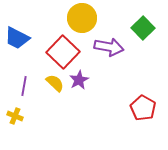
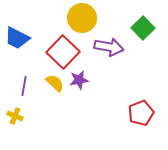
purple star: rotated 18 degrees clockwise
red pentagon: moved 2 px left, 5 px down; rotated 20 degrees clockwise
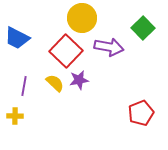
red square: moved 3 px right, 1 px up
yellow cross: rotated 21 degrees counterclockwise
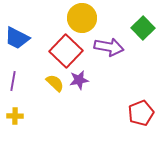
purple line: moved 11 px left, 5 px up
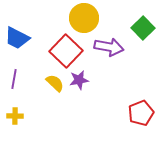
yellow circle: moved 2 px right
purple line: moved 1 px right, 2 px up
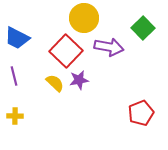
purple line: moved 3 px up; rotated 24 degrees counterclockwise
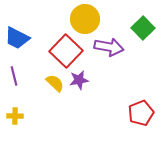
yellow circle: moved 1 px right, 1 px down
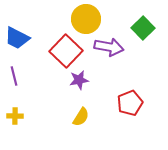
yellow circle: moved 1 px right
yellow semicircle: moved 26 px right, 34 px down; rotated 78 degrees clockwise
red pentagon: moved 11 px left, 10 px up
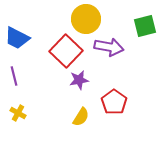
green square: moved 2 px right, 2 px up; rotated 30 degrees clockwise
red pentagon: moved 16 px left, 1 px up; rotated 15 degrees counterclockwise
yellow cross: moved 3 px right, 3 px up; rotated 28 degrees clockwise
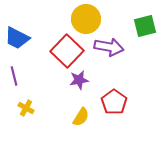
red square: moved 1 px right
yellow cross: moved 8 px right, 5 px up
